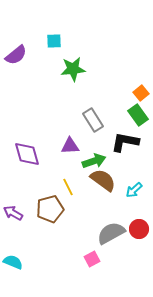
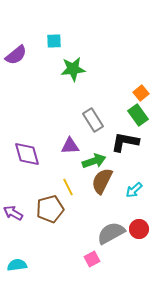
brown semicircle: moved 1 px left, 1 px down; rotated 100 degrees counterclockwise
cyan semicircle: moved 4 px right, 3 px down; rotated 30 degrees counterclockwise
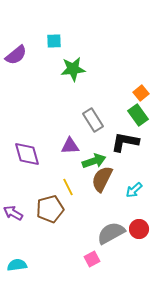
brown semicircle: moved 2 px up
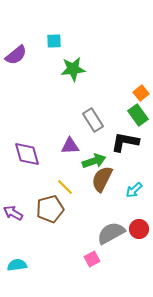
yellow line: moved 3 px left; rotated 18 degrees counterclockwise
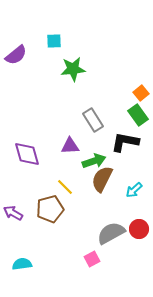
cyan semicircle: moved 5 px right, 1 px up
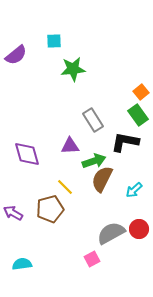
orange square: moved 1 px up
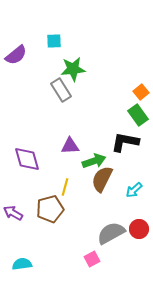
gray rectangle: moved 32 px left, 30 px up
purple diamond: moved 5 px down
yellow line: rotated 60 degrees clockwise
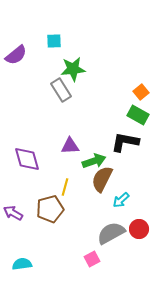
green rectangle: rotated 25 degrees counterclockwise
cyan arrow: moved 13 px left, 10 px down
